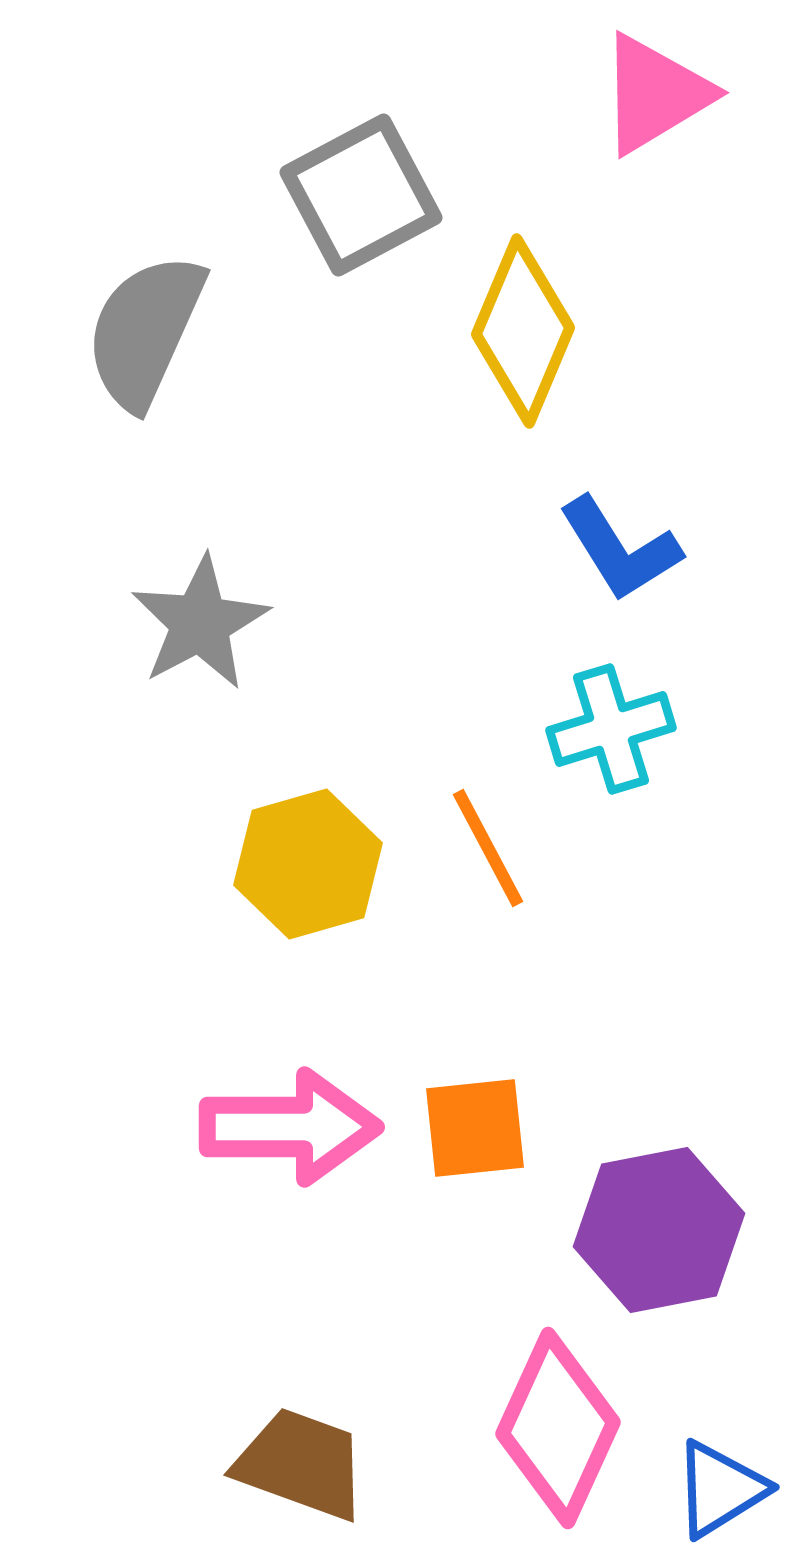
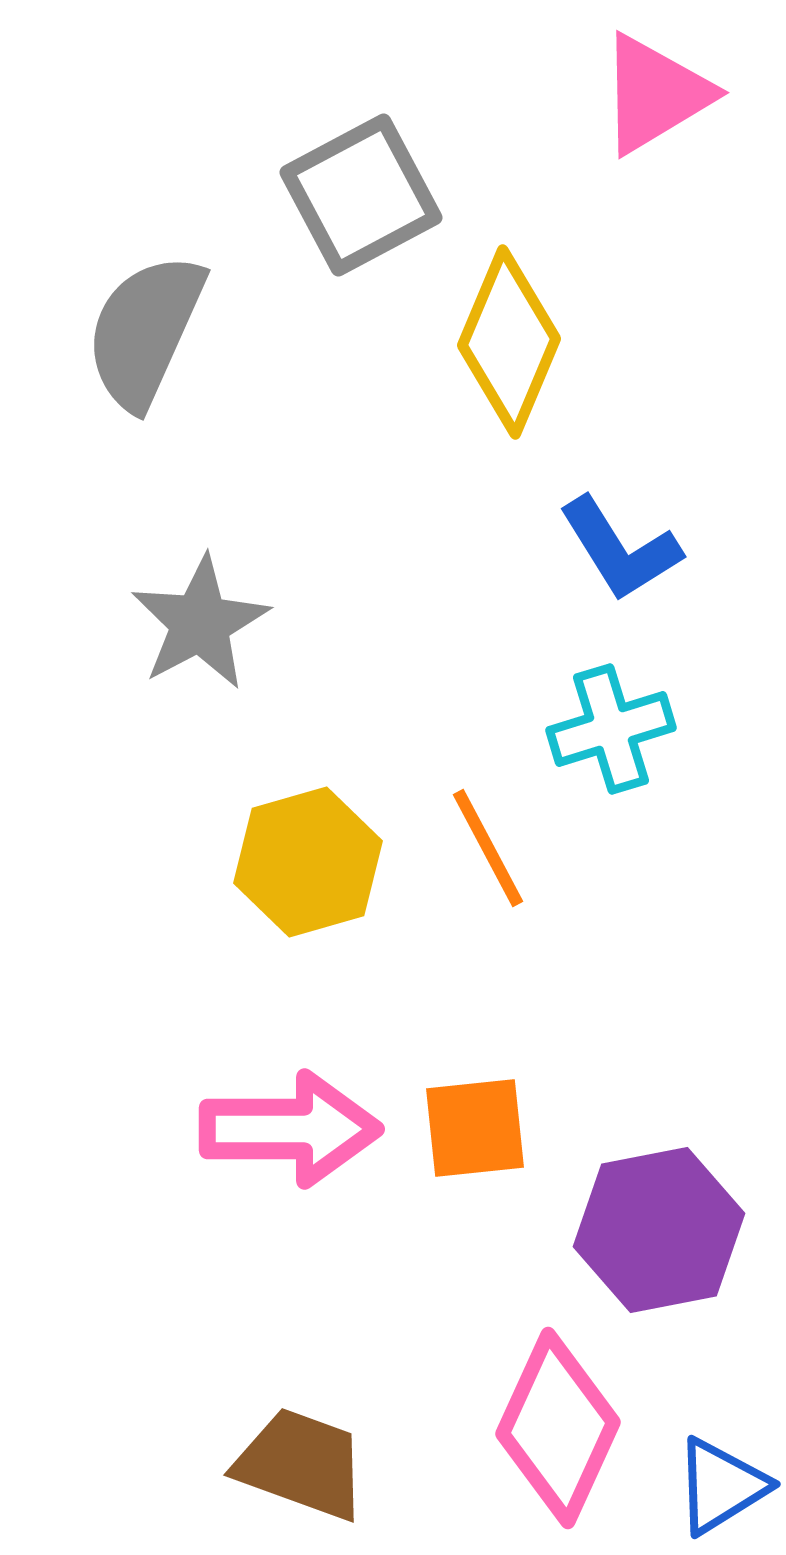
yellow diamond: moved 14 px left, 11 px down
yellow hexagon: moved 2 px up
pink arrow: moved 2 px down
blue triangle: moved 1 px right, 3 px up
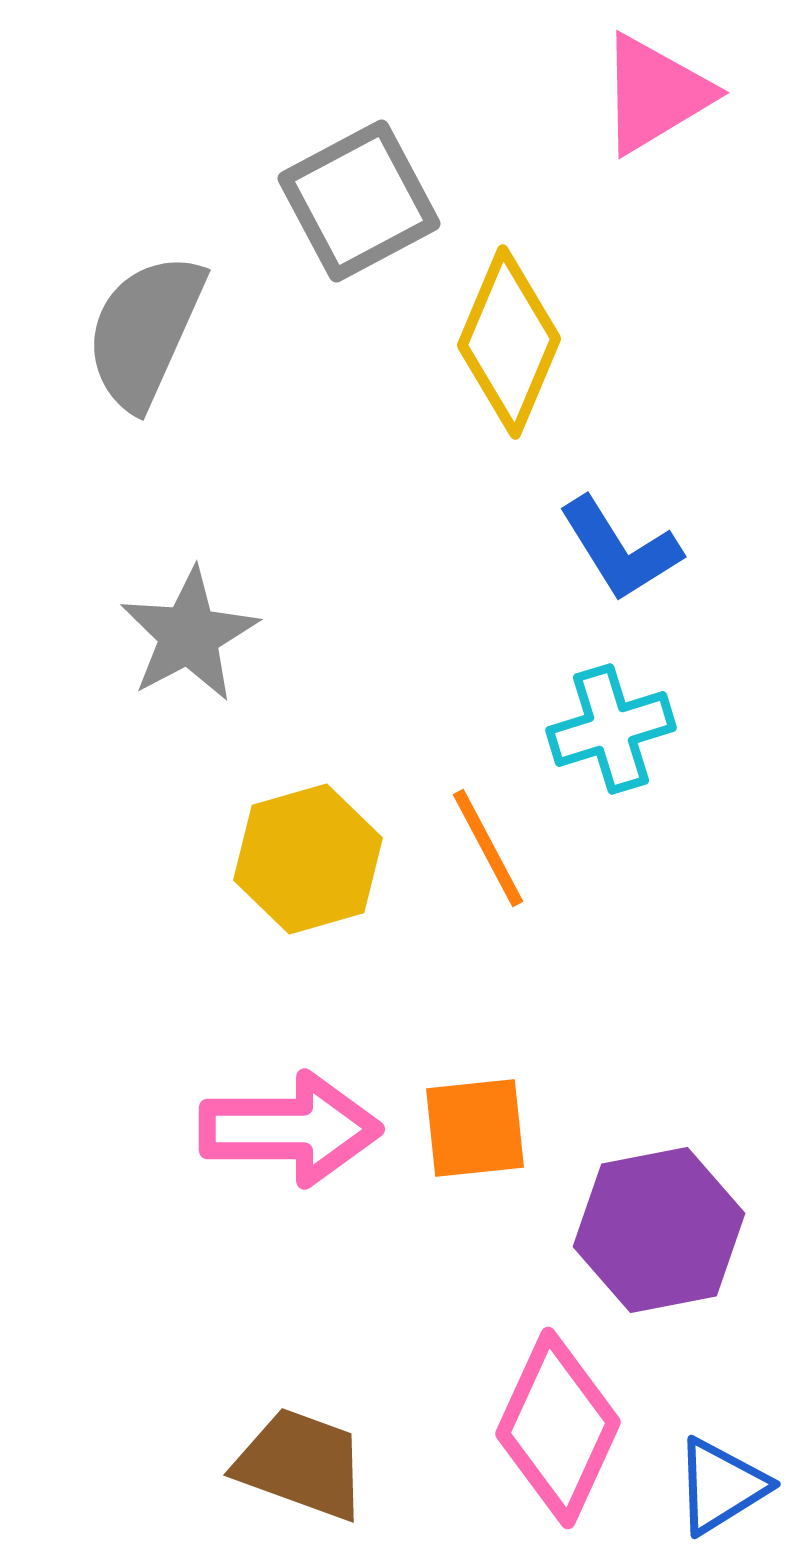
gray square: moved 2 px left, 6 px down
gray star: moved 11 px left, 12 px down
yellow hexagon: moved 3 px up
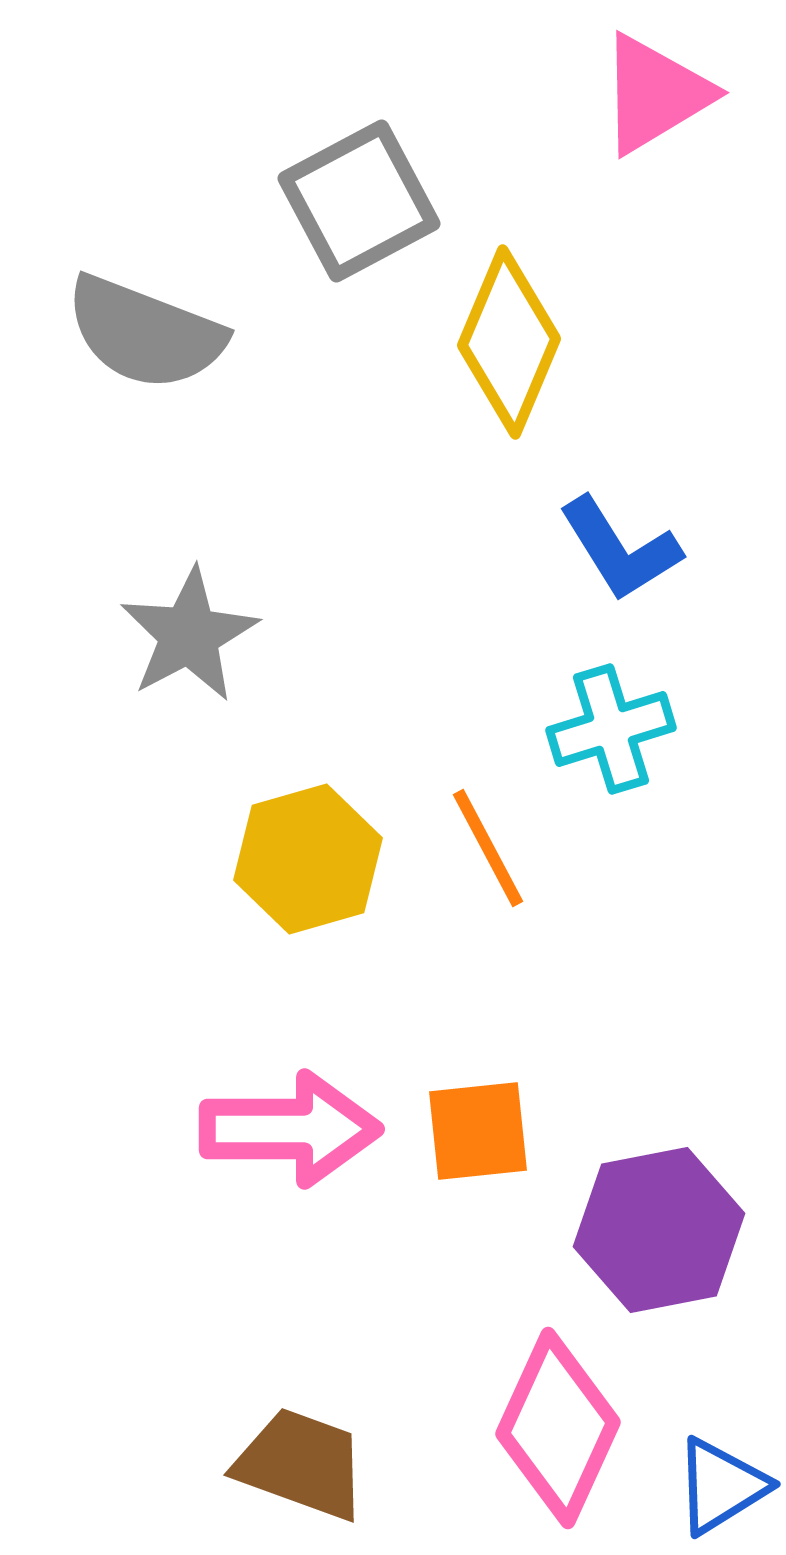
gray semicircle: moved 2 px down; rotated 93 degrees counterclockwise
orange square: moved 3 px right, 3 px down
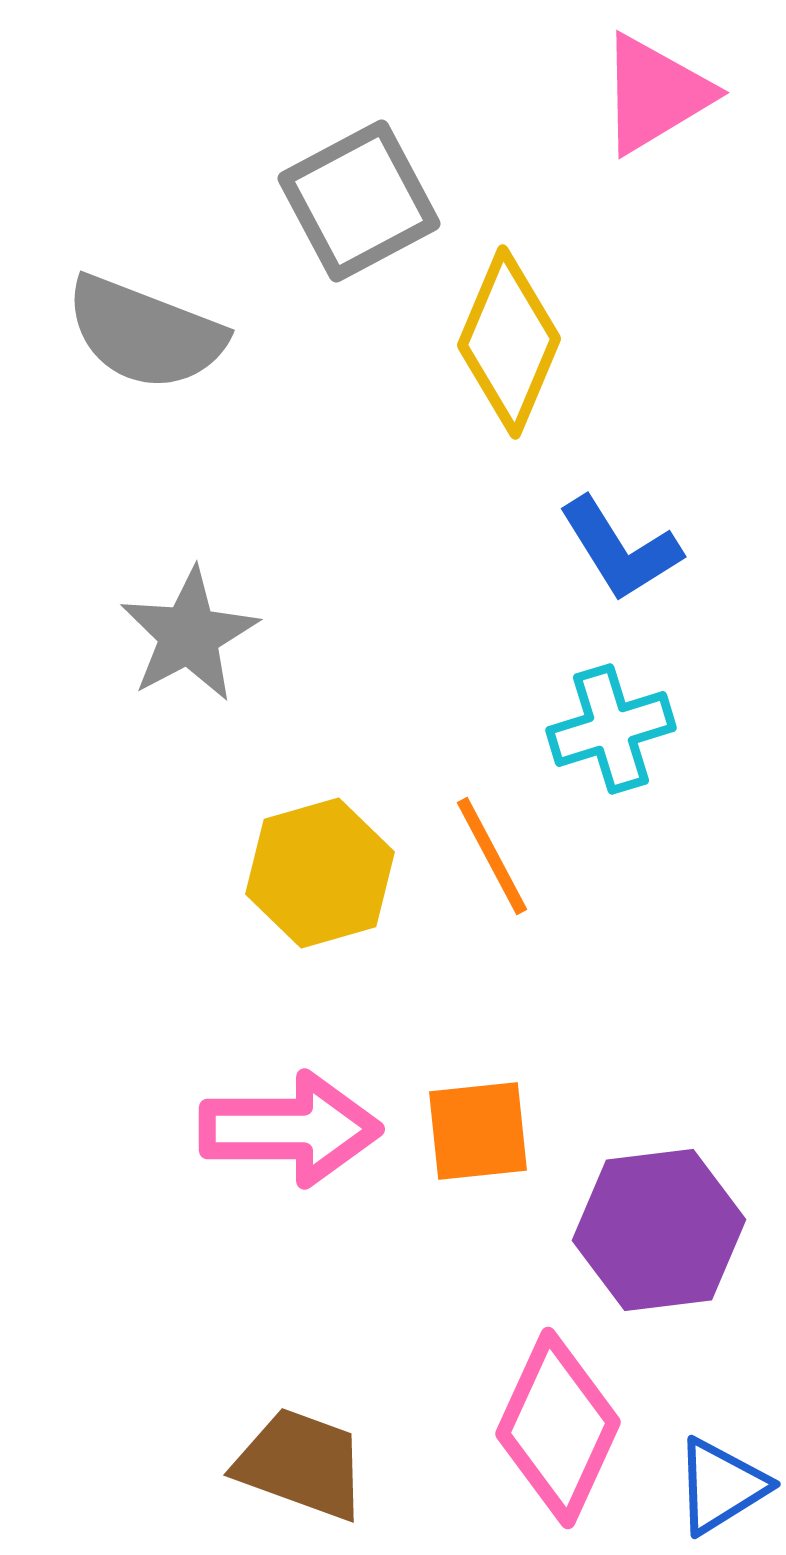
orange line: moved 4 px right, 8 px down
yellow hexagon: moved 12 px right, 14 px down
purple hexagon: rotated 4 degrees clockwise
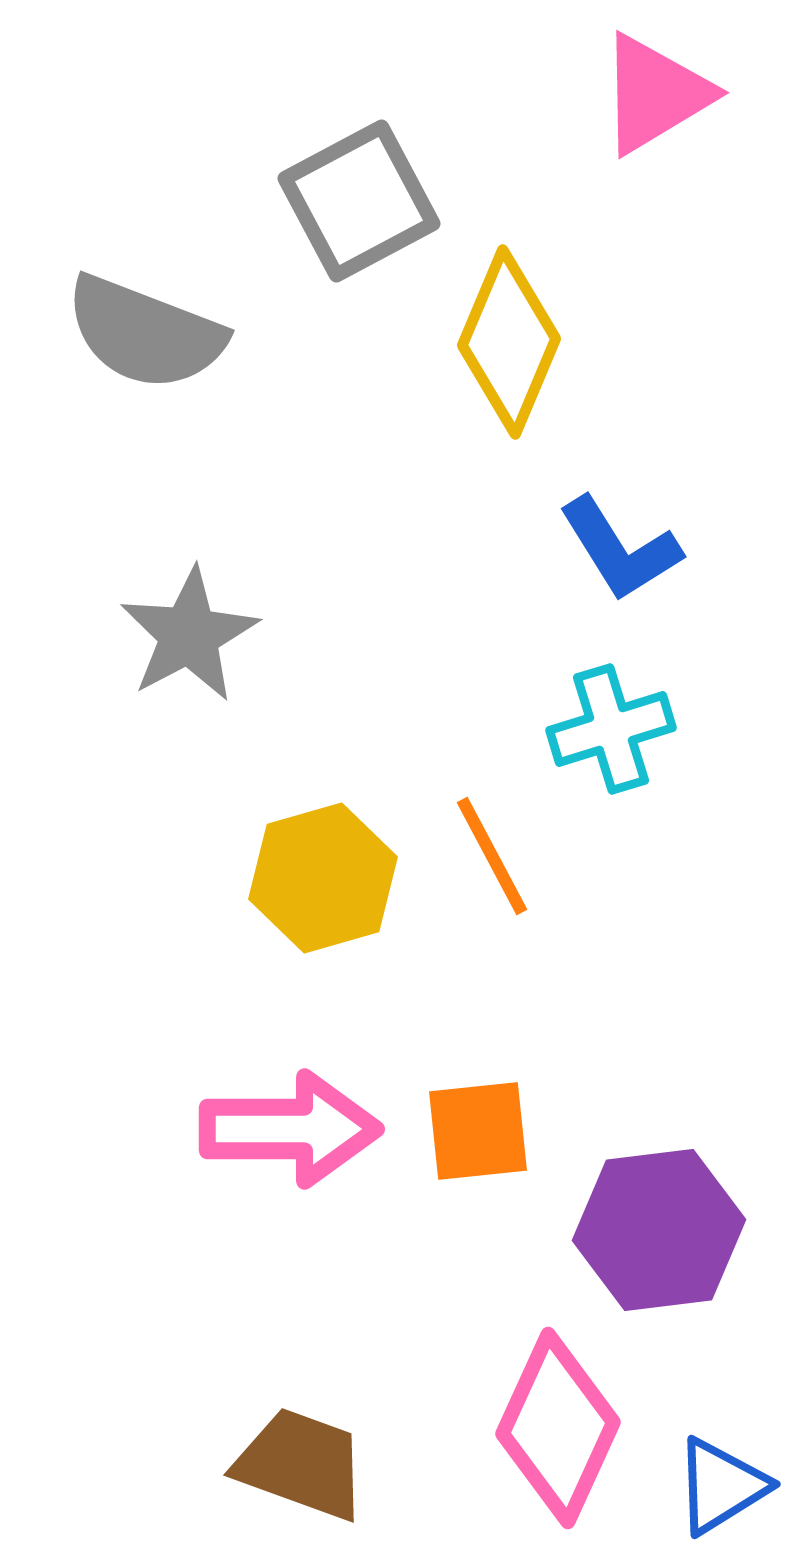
yellow hexagon: moved 3 px right, 5 px down
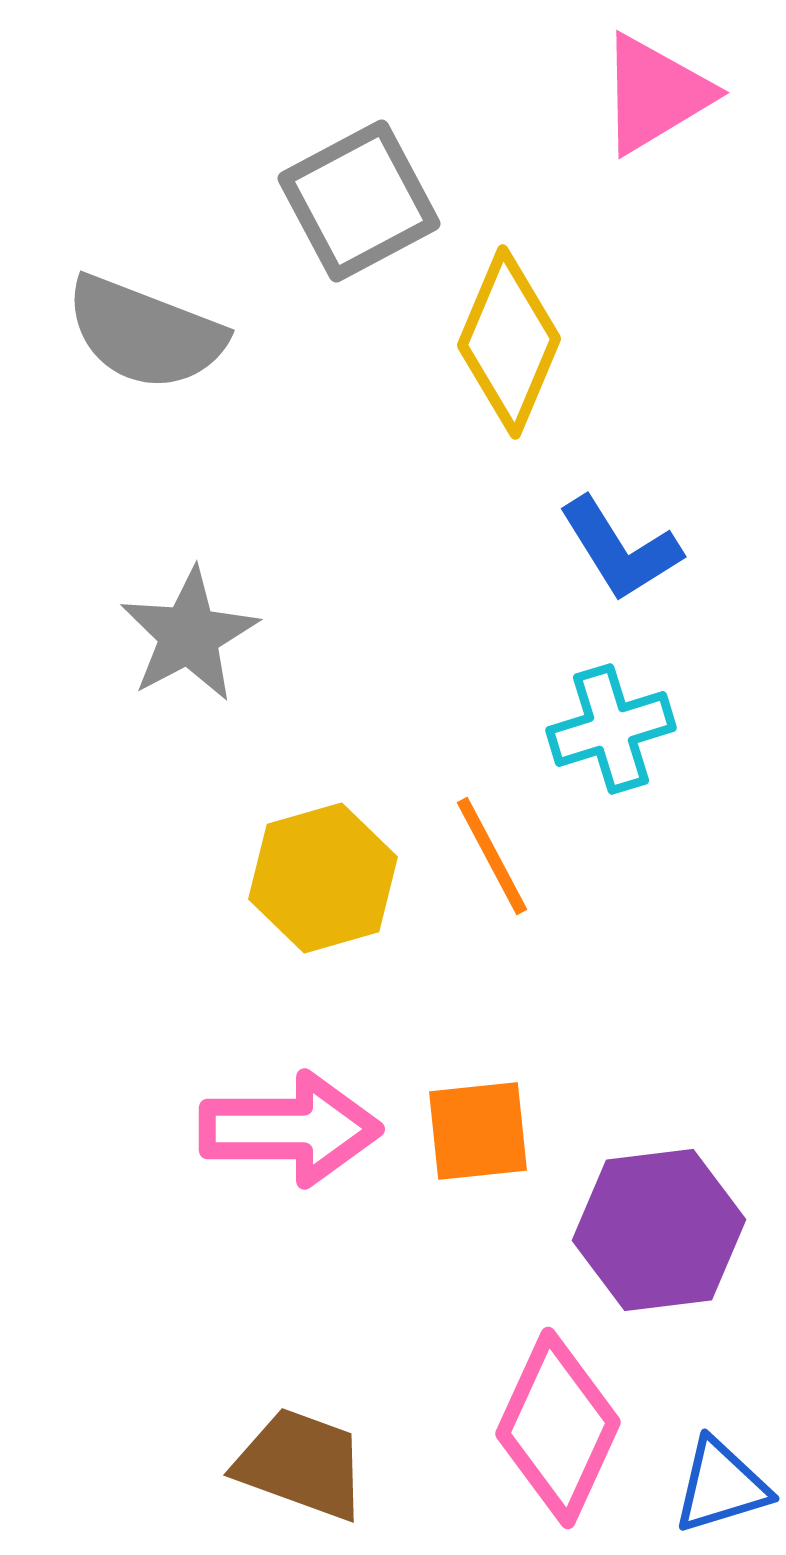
blue triangle: rotated 15 degrees clockwise
